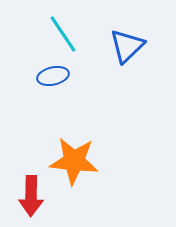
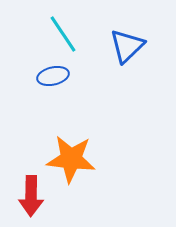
orange star: moved 3 px left, 2 px up
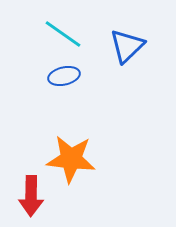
cyan line: rotated 21 degrees counterclockwise
blue ellipse: moved 11 px right
